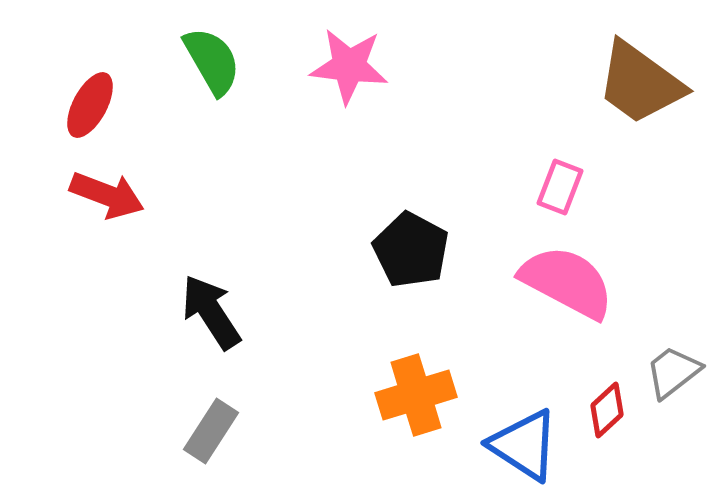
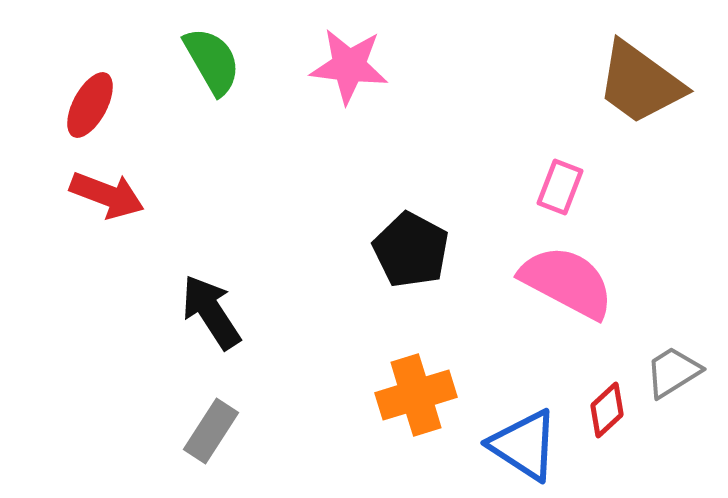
gray trapezoid: rotated 6 degrees clockwise
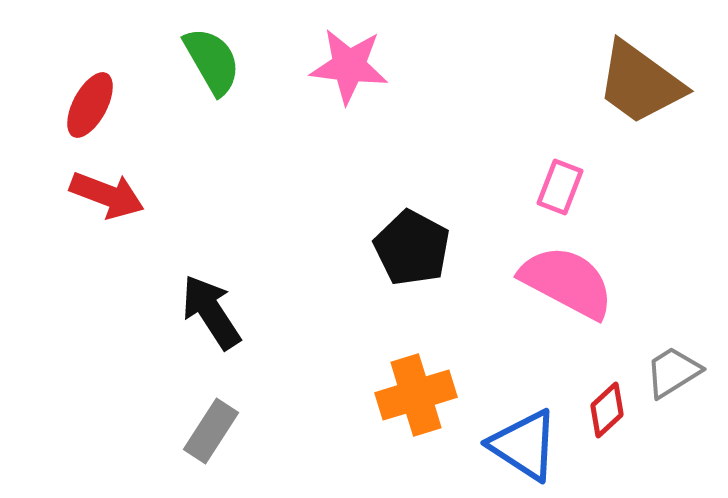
black pentagon: moved 1 px right, 2 px up
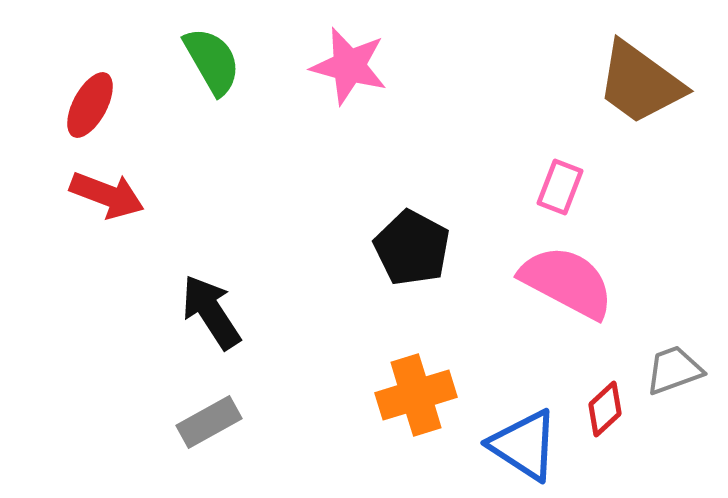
pink star: rotated 8 degrees clockwise
gray trapezoid: moved 1 px right, 2 px up; rotated 12 degrees clockwise
red diamond: moved 2 px left, 1 px up
gray rectangle: moved 2 px left, 9 px up; rotated 28 degrees clockwise
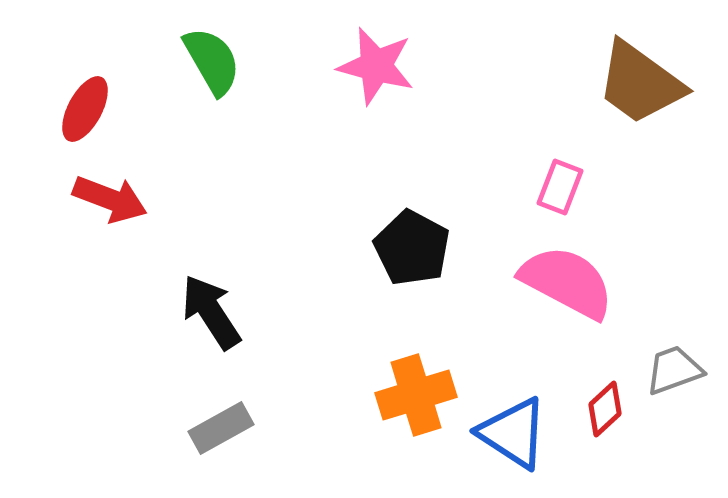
pink star: moved 27 px right
red ellipse: moved 5 px left, 4 px down
red arrow: moved 3 px right, 4 px down
gray rectangle: moved 12 px right, 6 px down
blue triangle: moved 11 px left, 12 px up
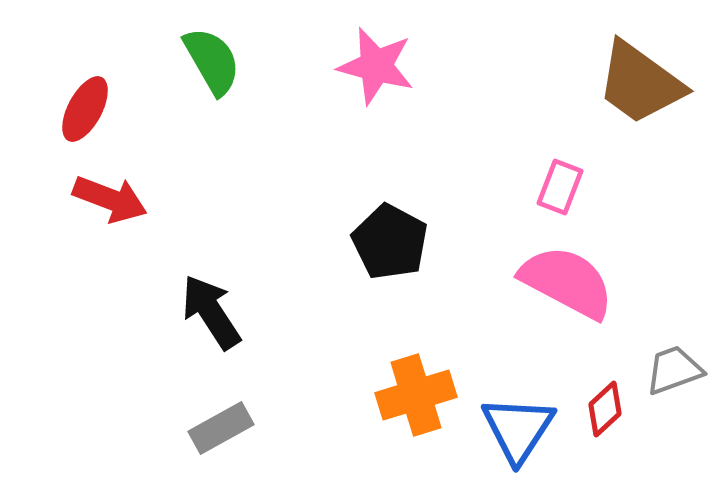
black pentagon: moved 22 px left, 6 px up
blue triangle: moved 5 px right, 4 px up; rotated 30 degrees clockwise
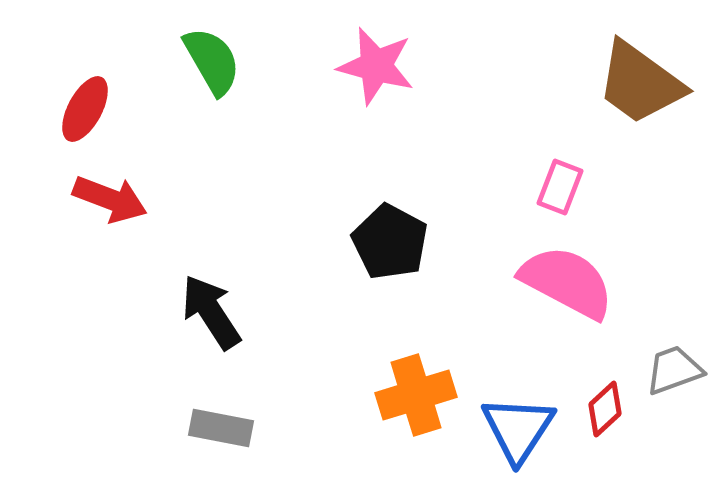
gray rectangle: rotated 40 degrees clockwise
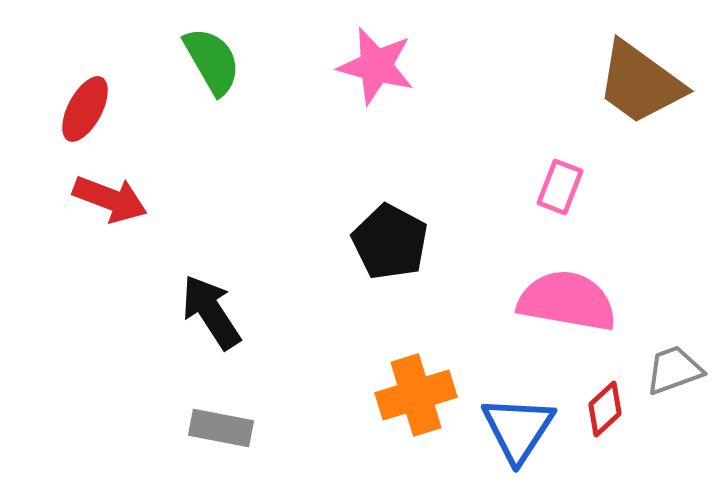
pink semicircle: moved 19 px down; rotated 18 degrees counterclockwise
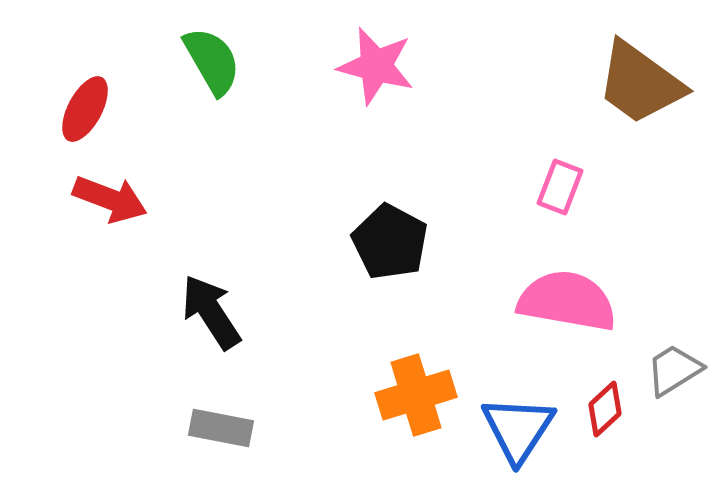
gray trapezoid: rotated 12 degrees counterclockwise
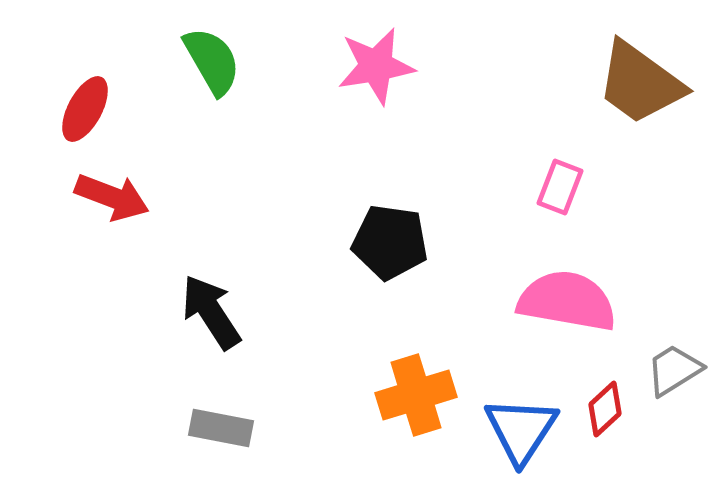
pink star: rotated 24 degrees counterclockwise
red arrow: moved 2 px right, 2 px up
black pentagon: rotated 20 degrees counterclockwise
blue triangle: moved 3 px right, 1 px down
